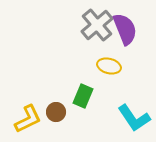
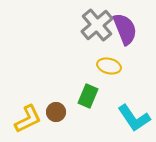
green rectangle: moved 5 px right
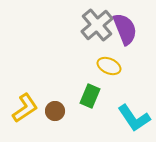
yellow ellipse: rotated 10 degrees clockwise
green rectangle: moved 2 px right
brown circle: moved 1 px left, 1 px up
yellow L-shape: moved 3 px left, 11 px up; rotated 8 degrees counterclockwise
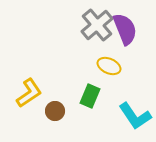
yellow L-shape: moved 4 px right, 15 px up
cyan L-shape: moved 1 px right, 2 px up
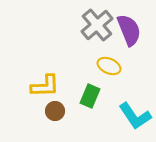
purple semicircle: moved 4 px right, 1 px down
yellow L-shape: moved 16 px right, 7 px up; rotated 32 degrees clockwise
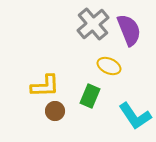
gray cross: moved 4 px left, 1 px up
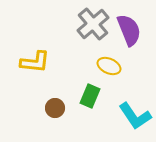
yellow L-shape: moved 10 px left, 24 px up; rotated 8 degrees clockwise
brown circle: moved 3 px up
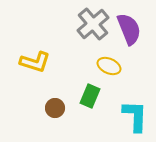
purple semicircle: moved 1 px up
yellow L-shape: rotated 12 degrees clockwise
cyan L-shape: rotated 144 degrees counterclockwise
